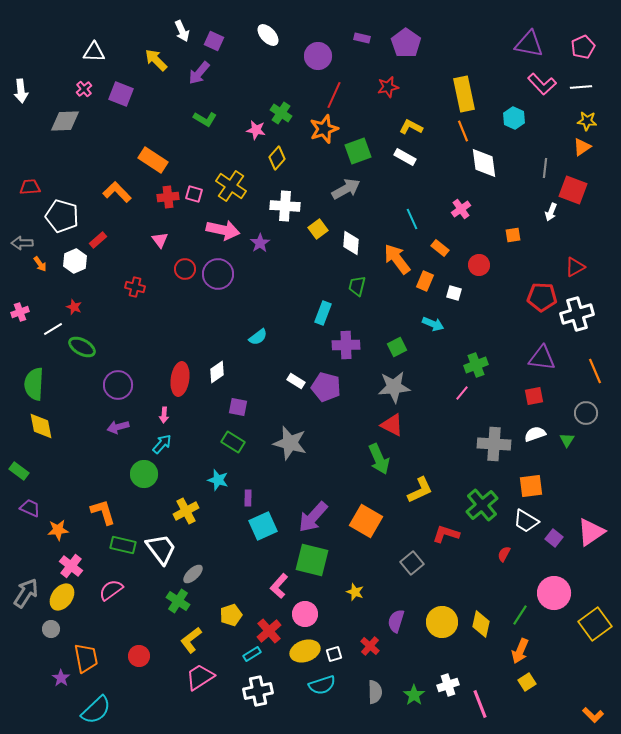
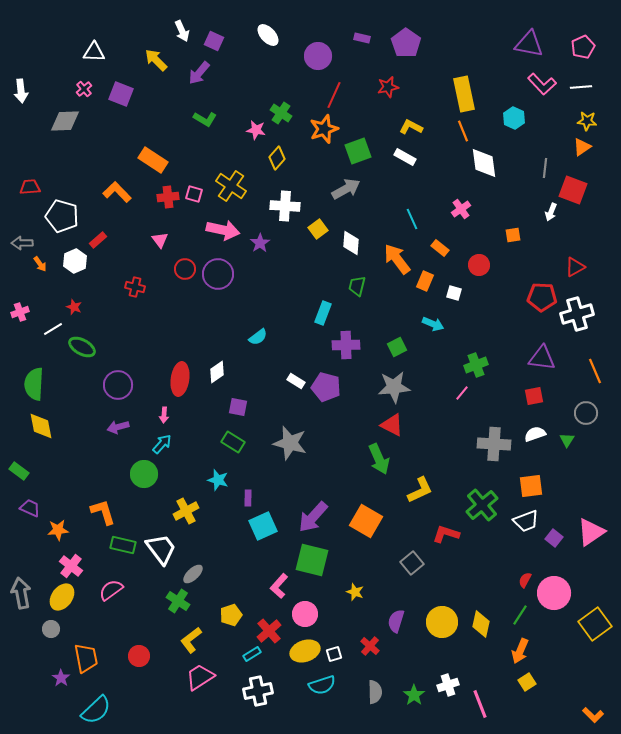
white trapezoid at (526, 521): rotated 52 degrees counterclockwise
red semicircle at (504, 554): moved 21 px right, 26 px down
gray arrow at (26, 593): moved 5 px left; rotated 44 degrees counterclockwise
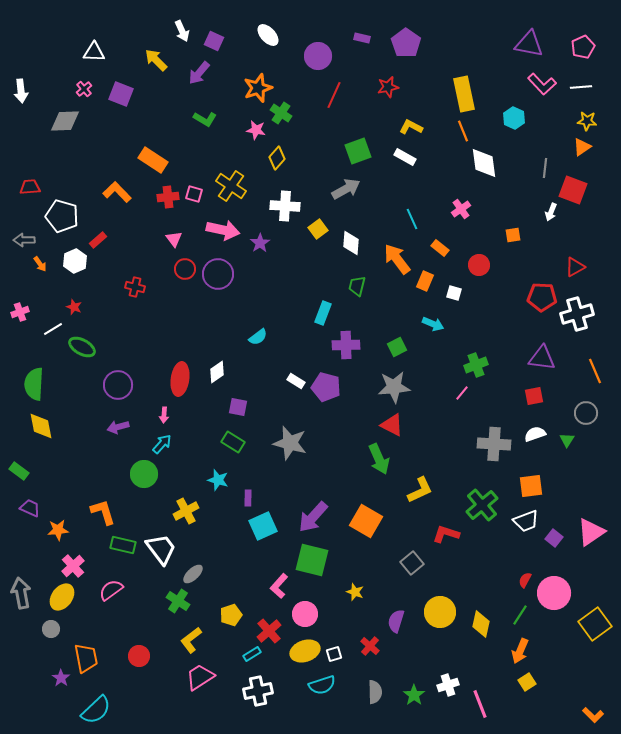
orange star at (324, 129): moved 66 px left, 41 px up
pink triangle at (160, 240): moved 14 px right, 1 px up
gray arrow at (22, 243): moved 2 px right, 3 px up
pink cross at (71, 566): moved 2 px right; rotated 10 degrees clockwise
yellow circle at (442, 622): moved 2 px left, 10 px up
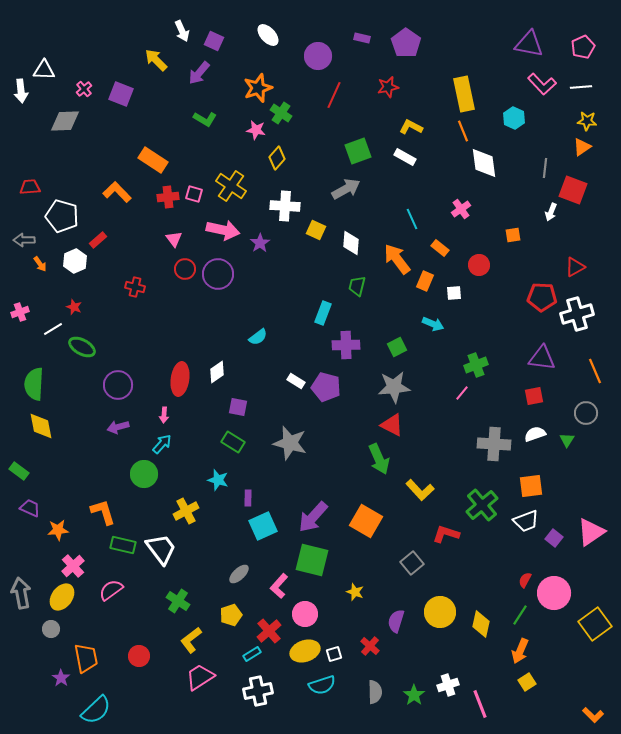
white triangle at (94, 52): moved 50 px left, 18 px down
yellow square at (318, 229): moved 2 px left, 1 px down; rotated 30 degrees counterclockwise
white square at (454, 293): rotated 21 degrees counterclockwise
yellow L-shape at (420, 490): rotated 72 degrees clockwise
gray ellipse at (193, 574): moved 46 px right
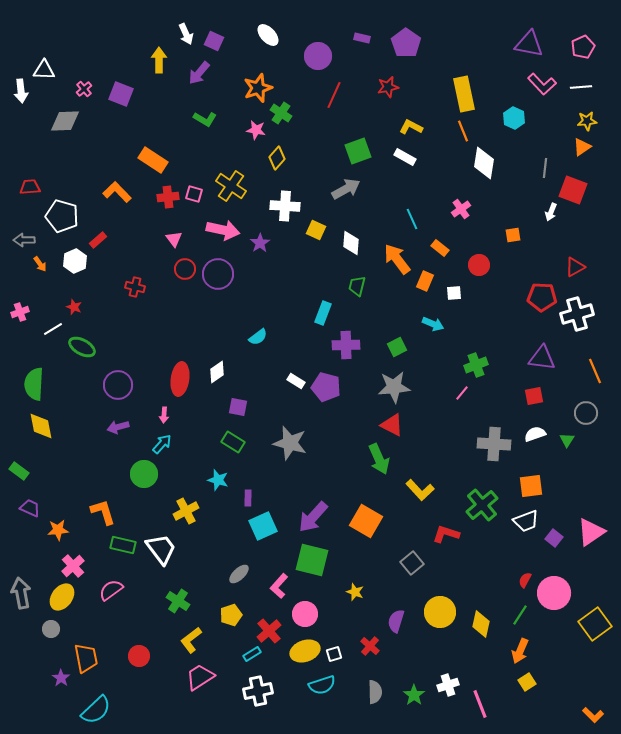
white arrow at (182, 31): moved 4 px right, 3 px down
yellow arrow at (156, 60): moved 3 px right; rotated 45 degrees clockwise
yellow star at (587, 121): rotated 12 degrees counterclockwise
white diamond at (484, 163): rotated 16 degrees clockwise
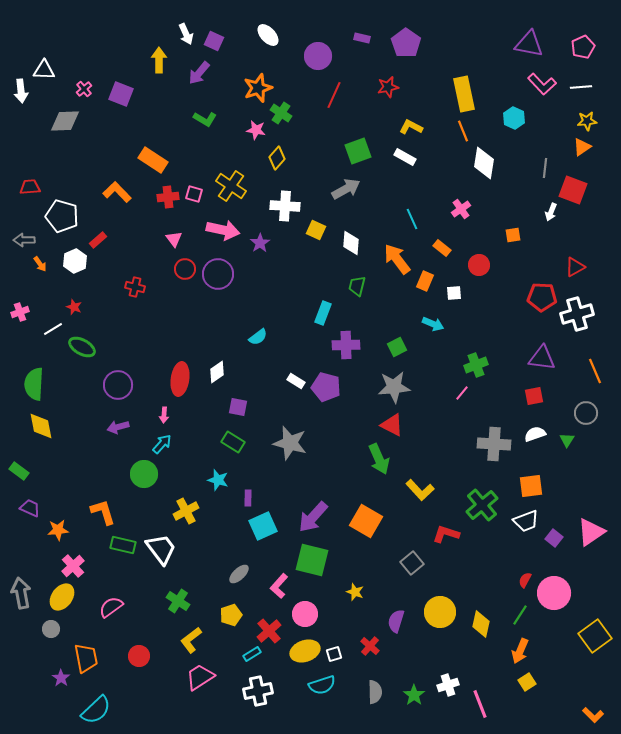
orange rectangle at (440, 248): moved 2 px right
pink semicircle at (111, 590): moved 17 px down
yellow square at (595, 624): moved 12 px down
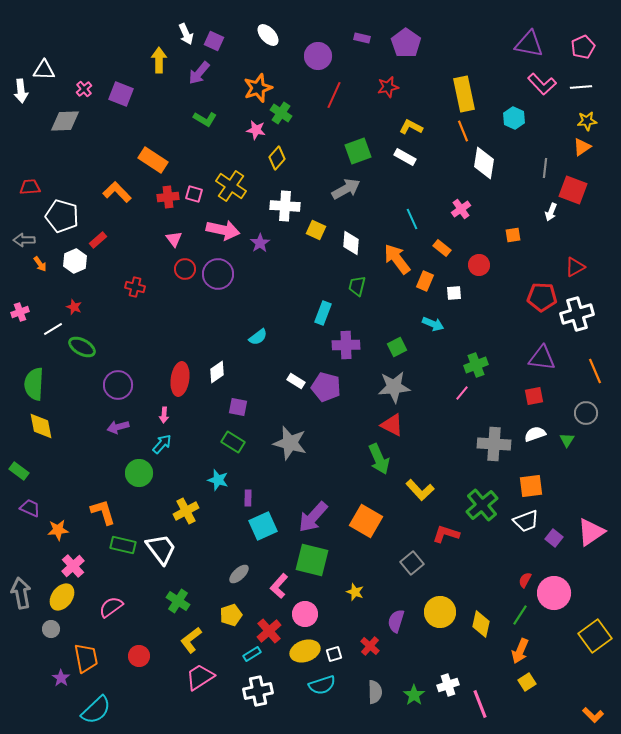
green circle at (144, 474): moved 5 px left, 1 px up
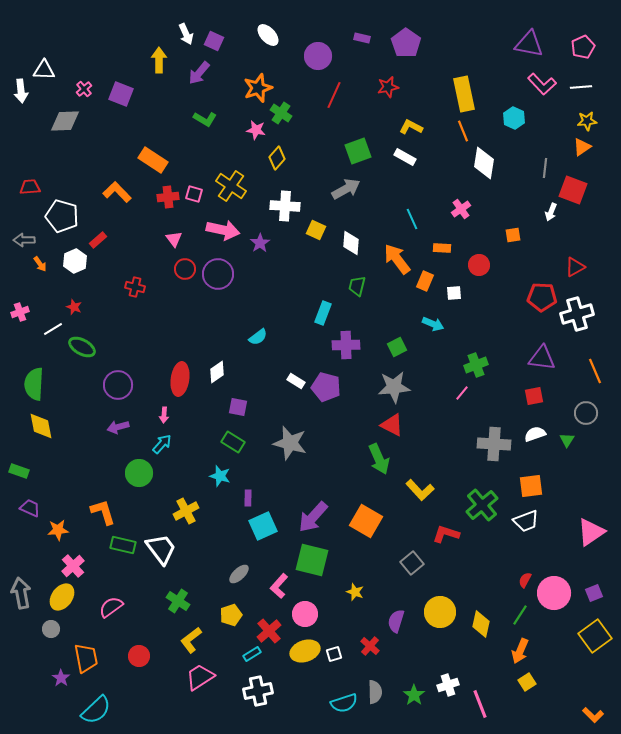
orange rectangle at (442, 248): rotated 36 degrees counterclockwise
green rectangle at (19, 471): rotated 18 degrees counterclockwise
cyan star at (218, 480): moved 2 px right, 4 px up
purple square at (554, 538): moved 40 px right, 55 px down; rotated 30 degrees clockwise
cyan semicircle at (322, 685): moved 22 px right, 18 px down
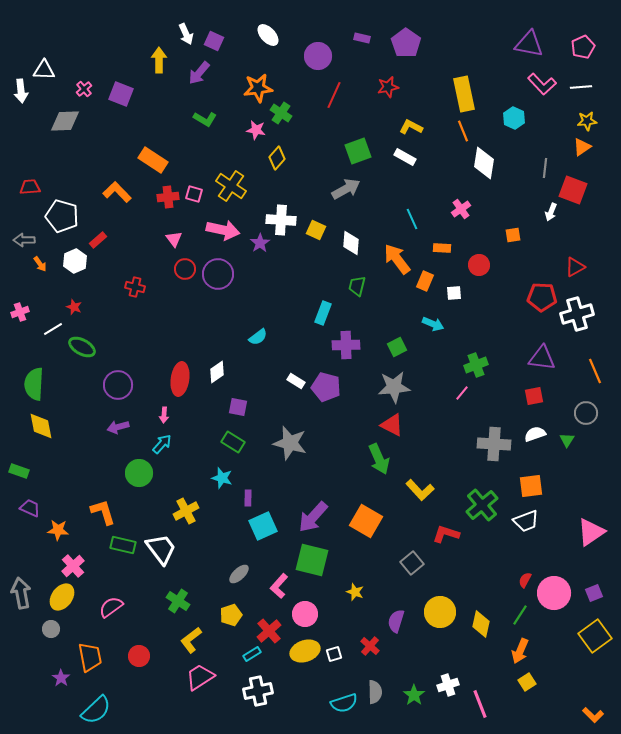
orange star at (258, 88): rotated 12 degrees clockwise
white cross at (285, 206): moved 4 px left, 14 px down
cyan star at (220, 476): moved 2 px right, 2 px down
orange star at (58, 530): rotated 10 degrees clockwise
orange trapezoid at (86, 658): moved 4 px right, 1 px up
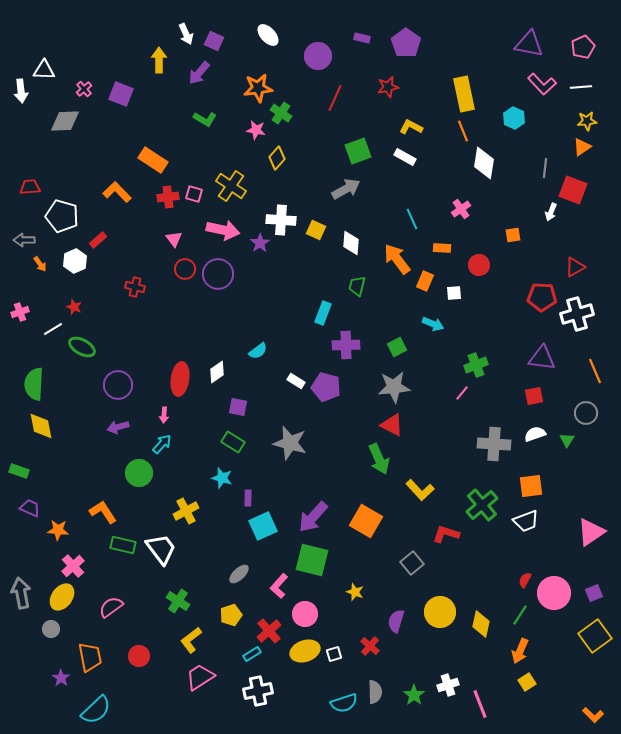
red line at (334, 95): moved 1 px right, 3 px down
cyan semicircle at (258, 337): moved 14 px down
orange L-shape at (103, 512): rotated 16 degrees counterclockwise
